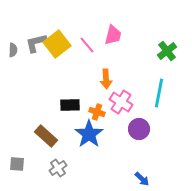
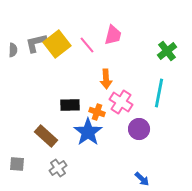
blue star: moved 1 px left, 2 px up
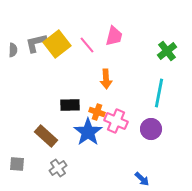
pink trapezoid: moved 1 px right, 1 px down
pink cross: moved 5 px left, 19 px down; rotated 10 degrees counterclockwise
purple circle: moved 12 px right
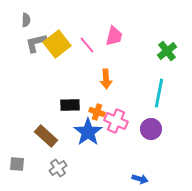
gray semicircle: moved 13 px right, 30 px up
blue arrow: moved 2 px left; rotated 28 degrees counterclockwise
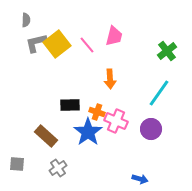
orange arrow: moved 4 px right
cyan line: rotated 24 degrees clockwise
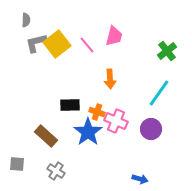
gray cross: moved 2 px left, 3 px down; rotated 24 degrees counterclockwise
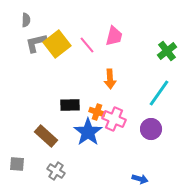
pink cross: moved 2 px left, 2 px up
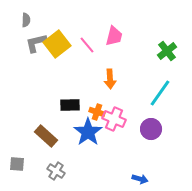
cyan line: moved 1 px right
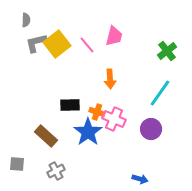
gray cross: rotated 30 degrees clockwise
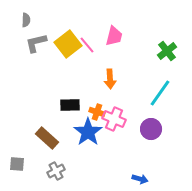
yellow square: moved 11 px right
brown rectangle: moved 1 px right, 2 px down
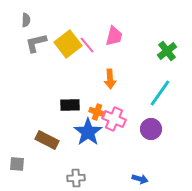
brown rectangle: moved 2 px down; rotated 15 degrees counterclockwise
gray cross: moved 20 px right, 7 px down; rotated 24 degrees clockwise
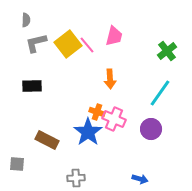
black rectangle: moved 38 px left, 19 px up
